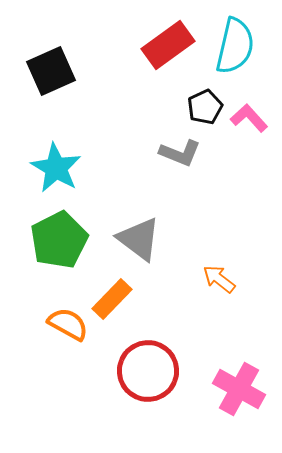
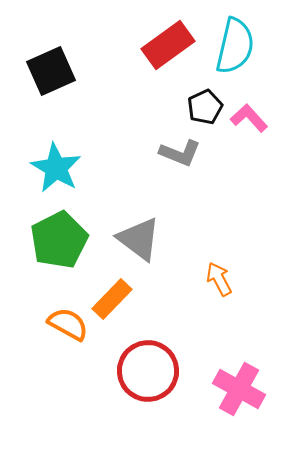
orange arrow: rotated 24 degrees clockwise
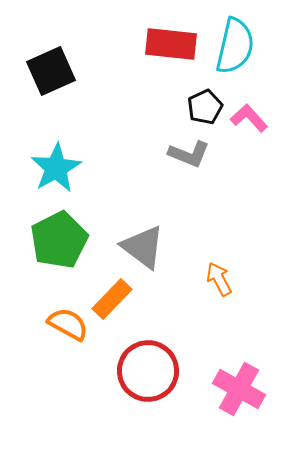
red rectangle: moved 3 px right, 1 px up; rotated 42 degrees clockwise
gray L-shape: moved 9 px right, 1 px down
cyan star: rotated 12 degrees clockwise
gray triangle: moved 4 px right, 8 px down
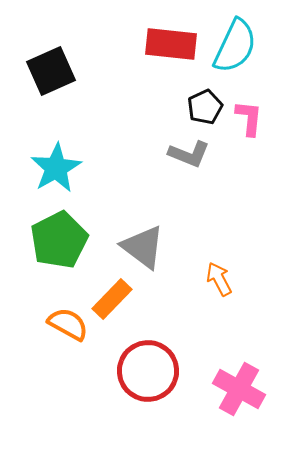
cyan semicircle: rotated 12 degrees clockwise
pink L-shape: rotated 48 degrees clockwise
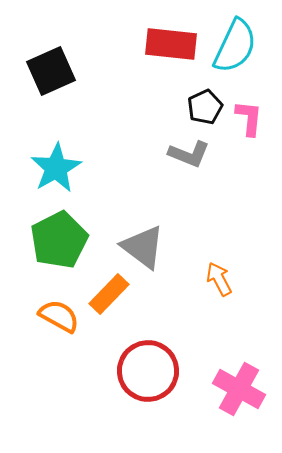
orange rectangle: moved 3 px left, 5 px up
orange semicircle: moved 9 px left, 8 px up
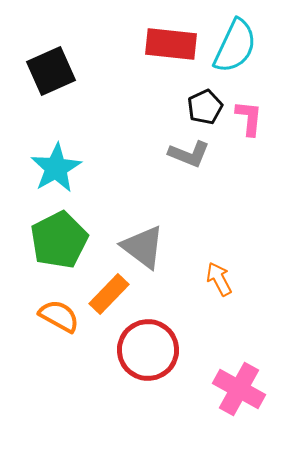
red circle: moved 21 px up
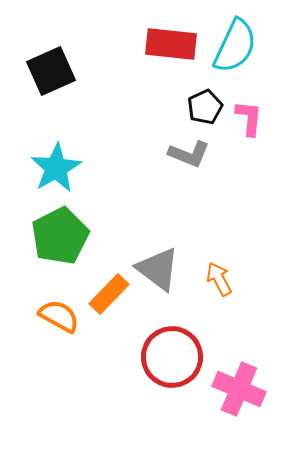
green pentagon: moved 1 px right, 4 px up
gray triangle: moved 15 px right, 22 px down
red circle: moved 24 px right, 7 px down
pink cross: rotated 6 degrees counterclockwise
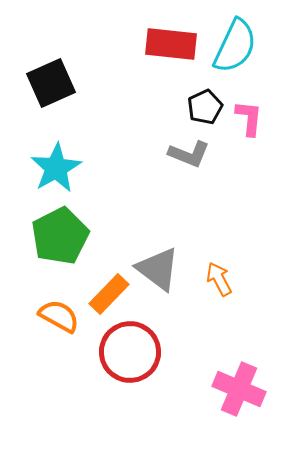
black square: moved 12 px down
red circle: moved 42 px left, 5 px up
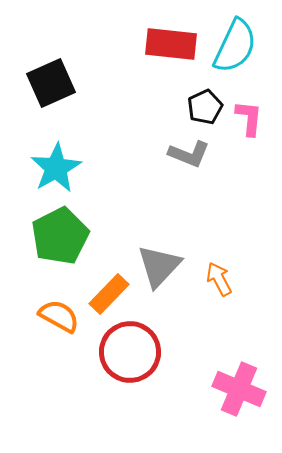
gray triangle: moved 1 px right, 3 px up; rotated 36 degrees clockwise
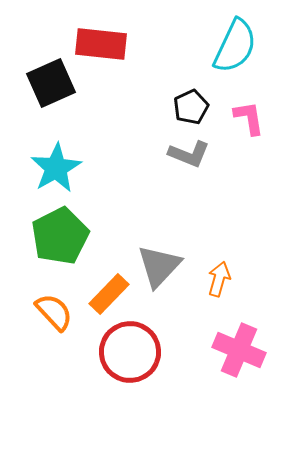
red rectangle: moved 70 px left
black pentagon: moved 14 px left
pink L-shape: rotated 15 degrees counterclockwise
orange arrow: rotated 44 degrees clockwise
orange semicircle: moved 5 px left, 4 px up; rotated 18 degrees clockwise
pink cross: moved 39 px up
